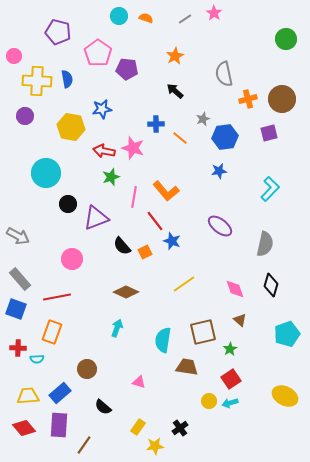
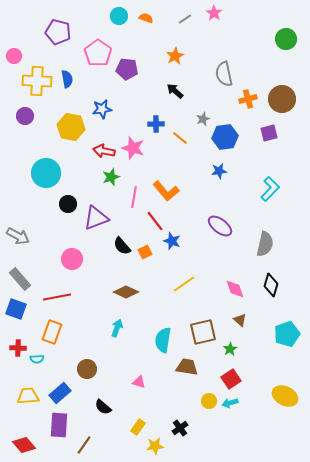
red diamond at (24, 428): moved 17 px down
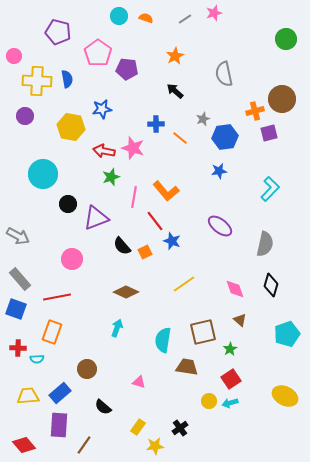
pink star at (214, 13): rotated 21 degrees clockwise
orange cross at (248, 99): moved 7 px right, 12 px down
cyan circle at (46, 173): moved 3 px left, 1 px down
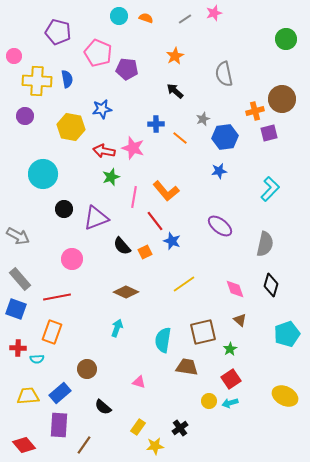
pink pentagon at (98, 53): rotated 12 degrees counterclockwise
black circle at (68, 204): moved 4 px left, 5 px down
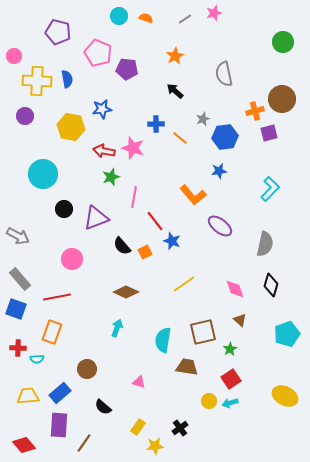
green circle at (286, 39): moved 3 px left, 3 px down
orange L-shape at (166, 191): moved 27 px right, 4 px down
brown line at (84, 445): moved 2 px up
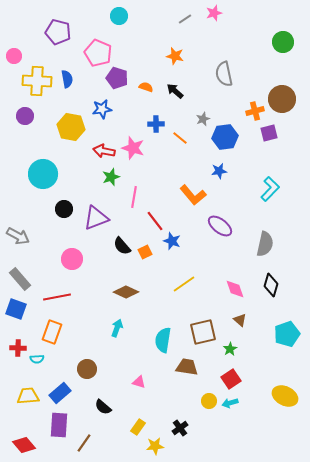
orange semicircle at (146, 18): moved 69 px down
orange star at (175, 56): rotated 30 degrees counterclockwise
purple pentagon at (127, 69): moved 10 px left, 9 px down; rotated 10 degrees clockwise
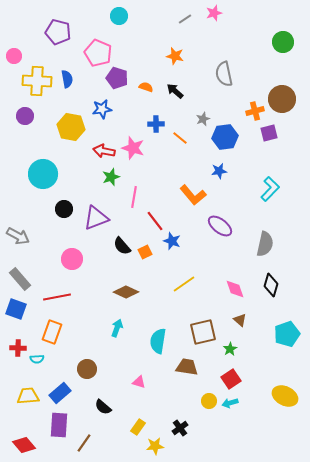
cyan semicircle at (163, 340): moved 5 px left, 1 px down
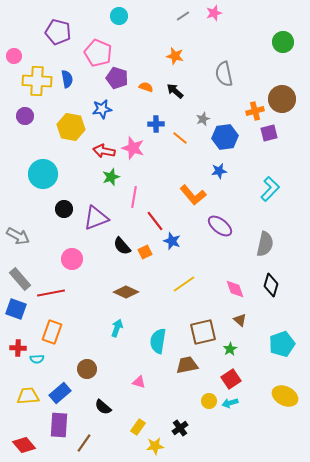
gray line at (185, 19): moved 2 px left, 3 px up
red line at (57, 297): moved 6 px left, 4 px up
cyan pentagon at (287, 334): moved 5 px left, 10 px down
brown trapezoid at (187, 367): moved 2 px up; rotated 20 degrees counterclockwise
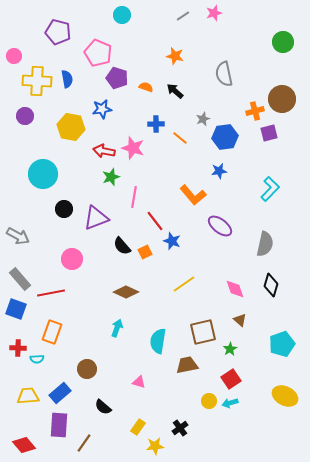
cyan circle at (119, 16): moved 3 px right, 1 px up
